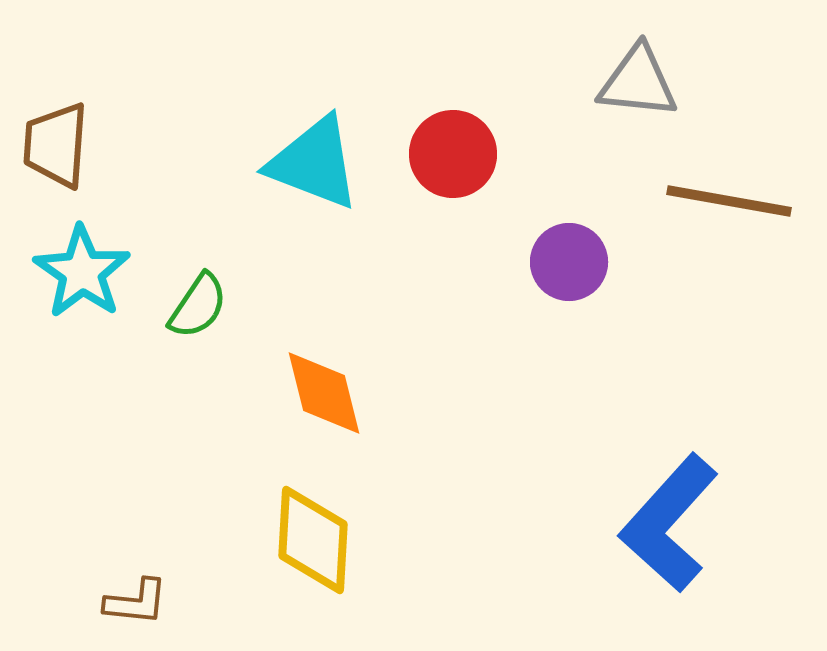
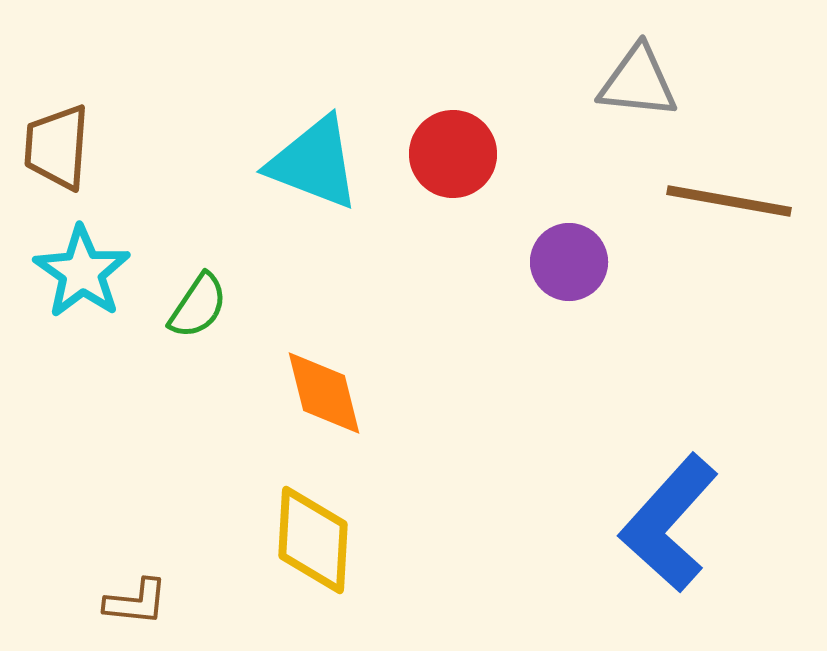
brown trapezoid: moved 1 px right, 2 px down
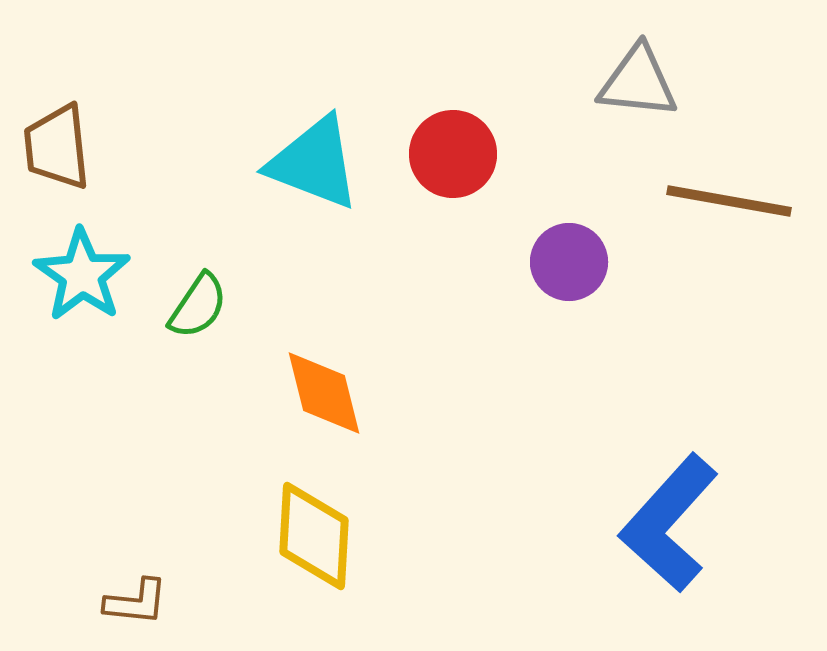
brown trapezoid: rotated 10 degrees counterclockwise
cyan star: moved 3 px down
yellow diamond: moved 1 px right, 4 px up
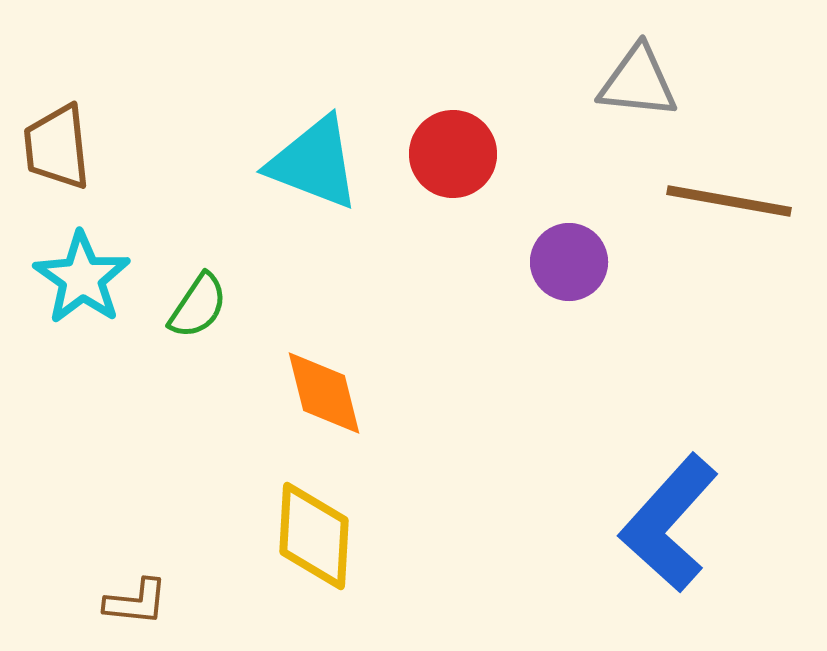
cyan star: moved 3 px down
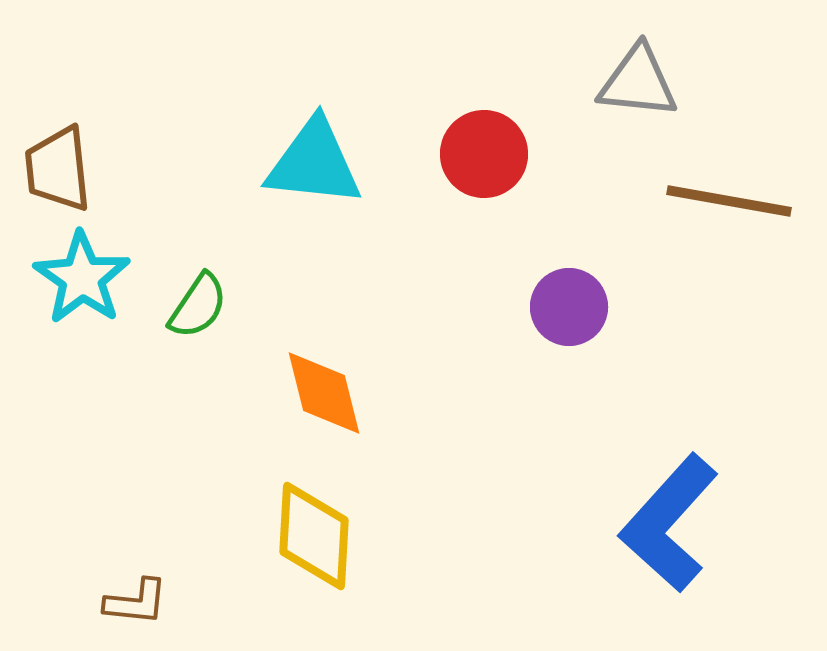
brown trapezoid: moved 1 px right, 22 px down
red circle: moved 31 px right
cyan triangle: rotated 15 degrees counterclockwise
purple circle: moved 45 px down
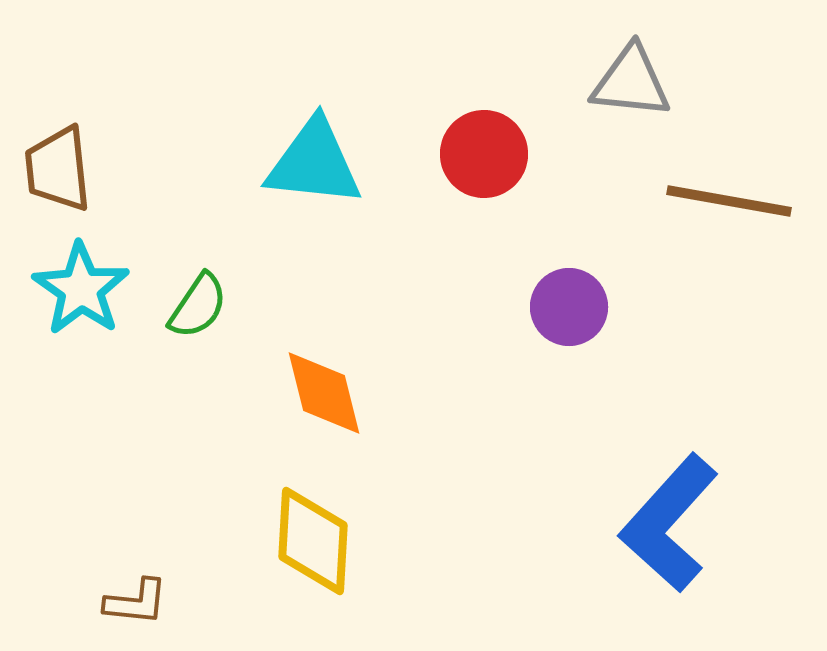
gray triangle: moved 7 px left
cyan star: moved 1 px left, 11 px down
yellow diamond: moved 1 px left, 5 px down
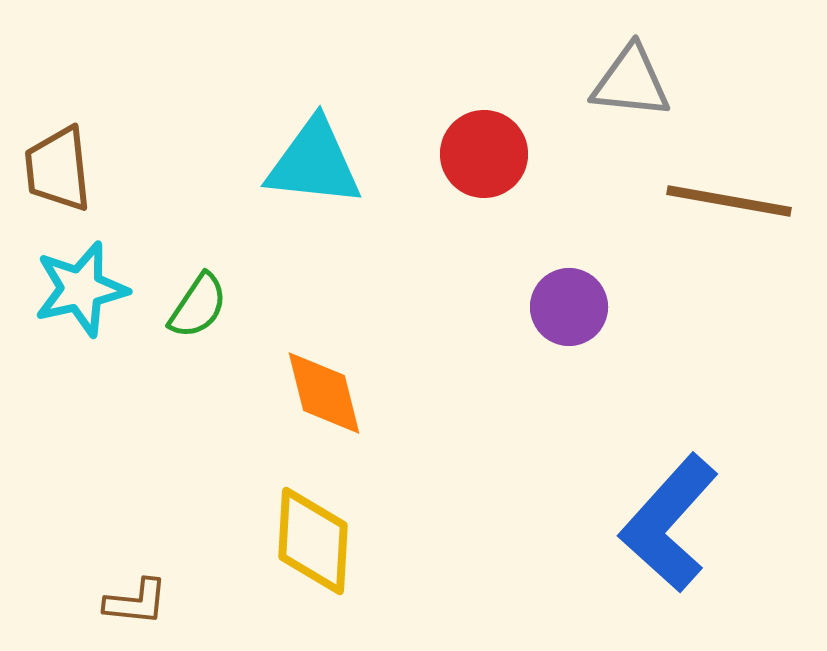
cyan star: rotated 24 degrees clockwise
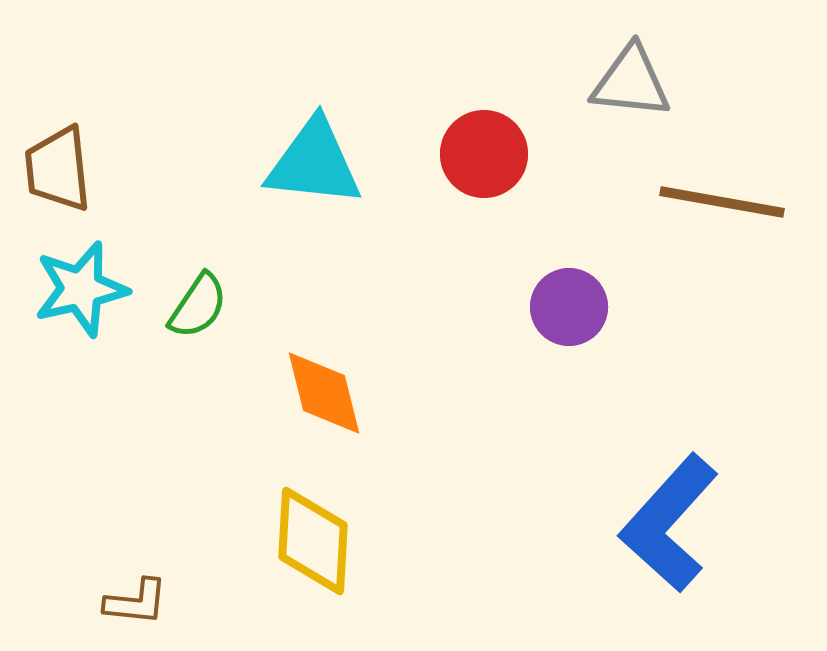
brown line: moved 7 px left, 1 px down
